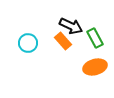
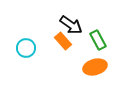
black arrow: moved 1 px up; rotated 10 degrees clockwise
green rectangle: moved 3 px right, 2 px down
cyan circle: moved 2 px left, 5 px down
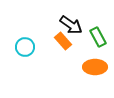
green rectangle: moved 3 px up
cyan circle: moved 1 px left, 1 px up
orange ellipse: rotated 15 degrees clockwise
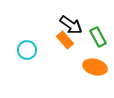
orange rectangle: moved 2 px right, 1 px up
cyan circle: moved 2 px right, 3 px down
orange ellipse: rotated 15 degrees clockwise
